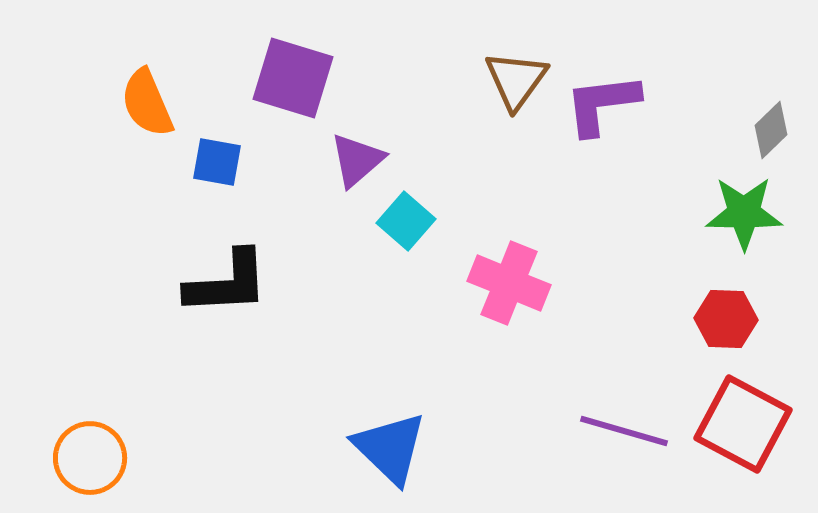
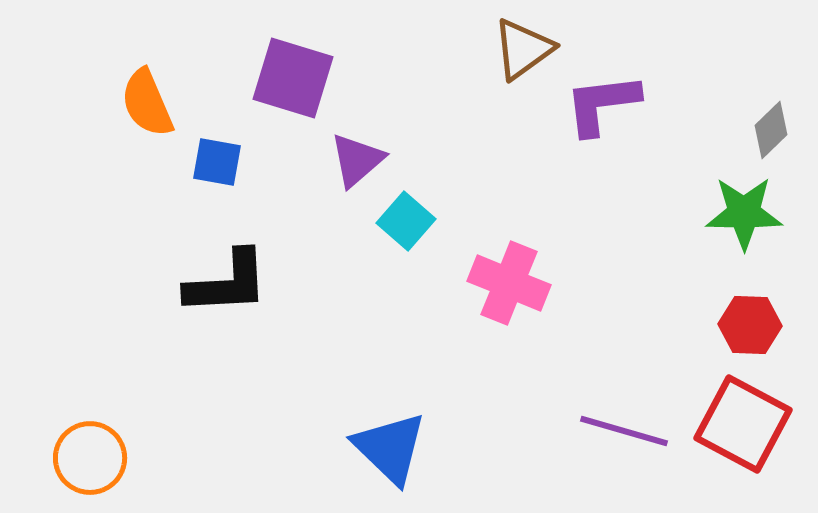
brown triangle: moved 7 px right, 31 px up; rotated 18 degrees clockwise
red hexagon: moved 24 px right, 6 px down
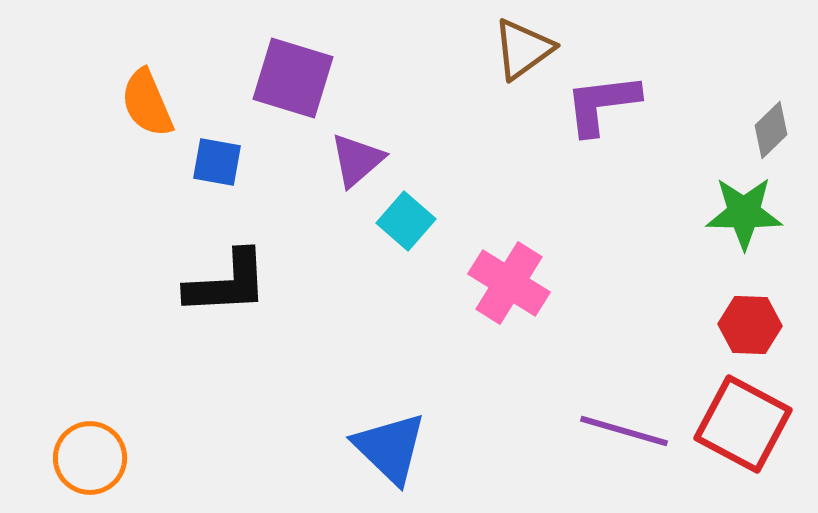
pink cross: rotated 10 degrees clockwise
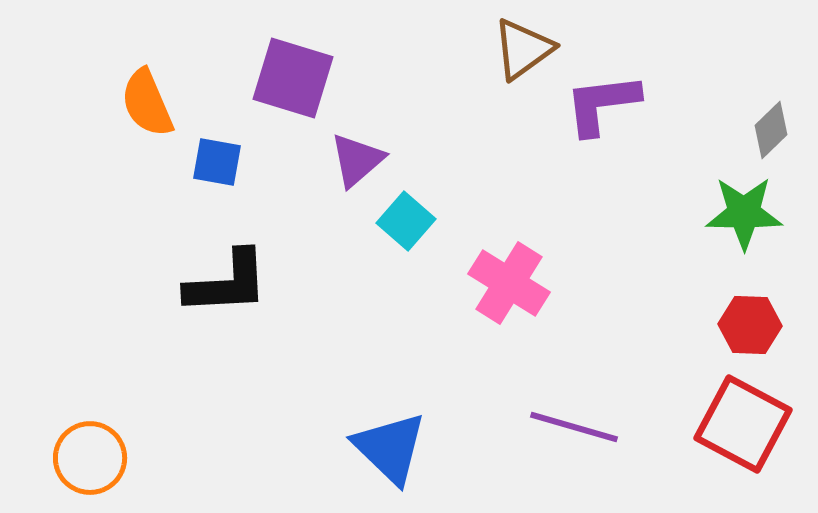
purple line: moved 50 px left, 4 px up
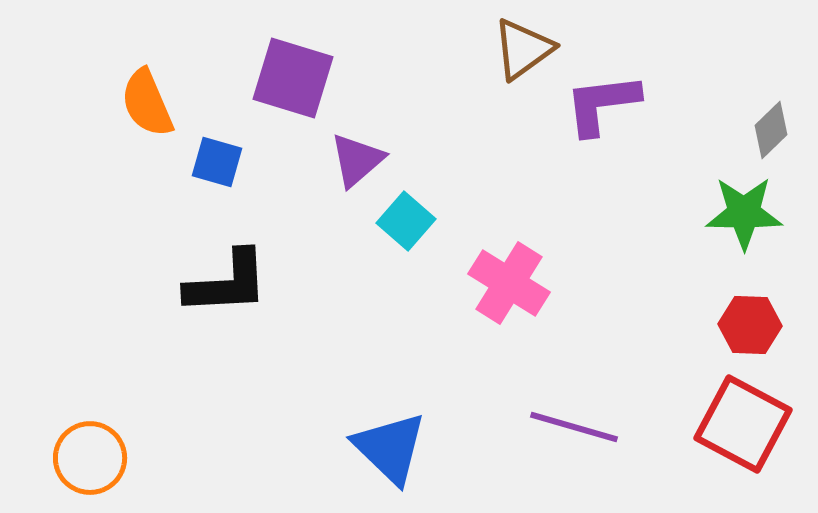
blue square: rotated 6 degrees clockwise
